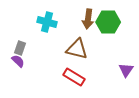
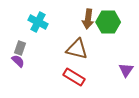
cyan cross: moved 9 px left; rotated 12 degrees clockwise
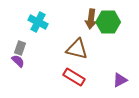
brown arrow: moved 3 px right
purple triangle: moved 6 px left, 10 px down; rotated 28 degrees clockwise
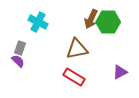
brown arrow: rotated 18 degrees clockwise
brown triangle: rotated 25 degrees counterclockwise
purple triangle: moved 8 px up
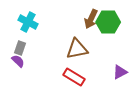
cyan cross: moved 10 px left
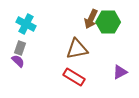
cyan cross: moved 2 px left, 2 px down
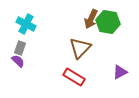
green hexagon: rotated 10 degrees clockwise
brown triangle: moved 3 px right, 1 px up; rotated 35 degrees counterclockwise
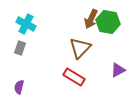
purple semicircle: moved 1 px right, 26 px down; rotated 120 degrees counterclockwise
purple triangle: moved 2 px left, 2 px up
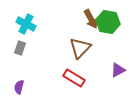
brown arrow: rotated 54 degrees counterclockwise
red rectangle: moved 1 px down
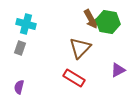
cyan cross: rotated 12 degrees counterclockwise
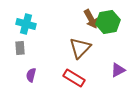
green hexagon: rotated 20 degrees counterclockwise
gray rectangle: rotated 24 degrees counterclockwise
purple semicircle: moved 12 px right, 12 px up
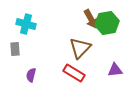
green hexagon: moved 1 px left, 1 px down
gray rectangle: moved 5 px left, 1 px down
purple triangle: moved 3 px left; rotated 21 degrees clockwise
red rectangle: moved 5 px up
